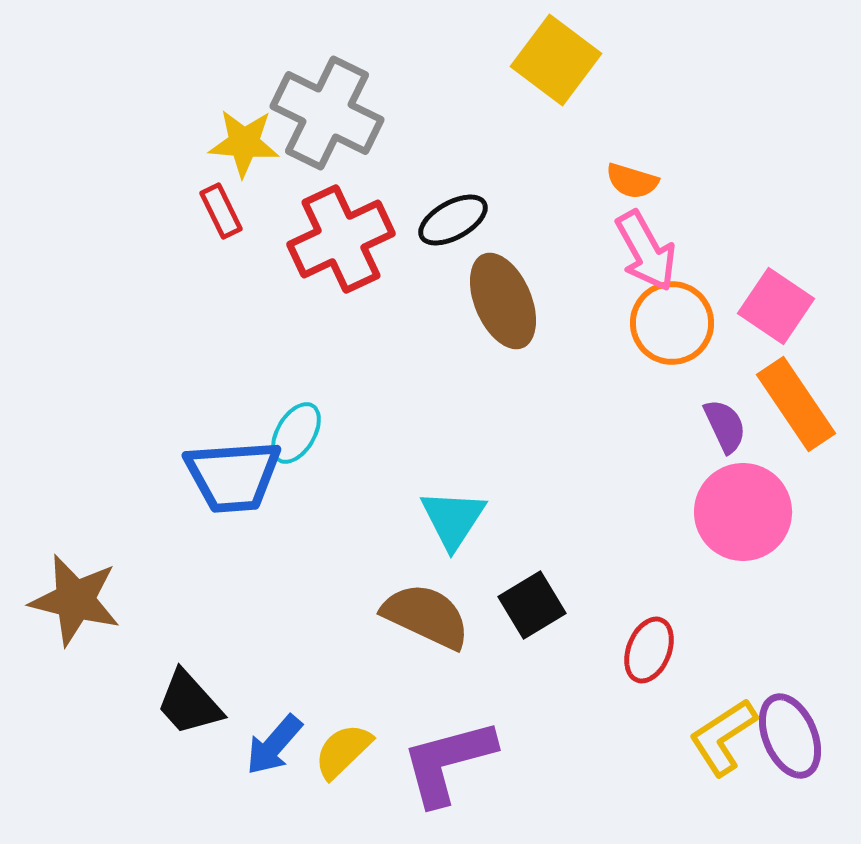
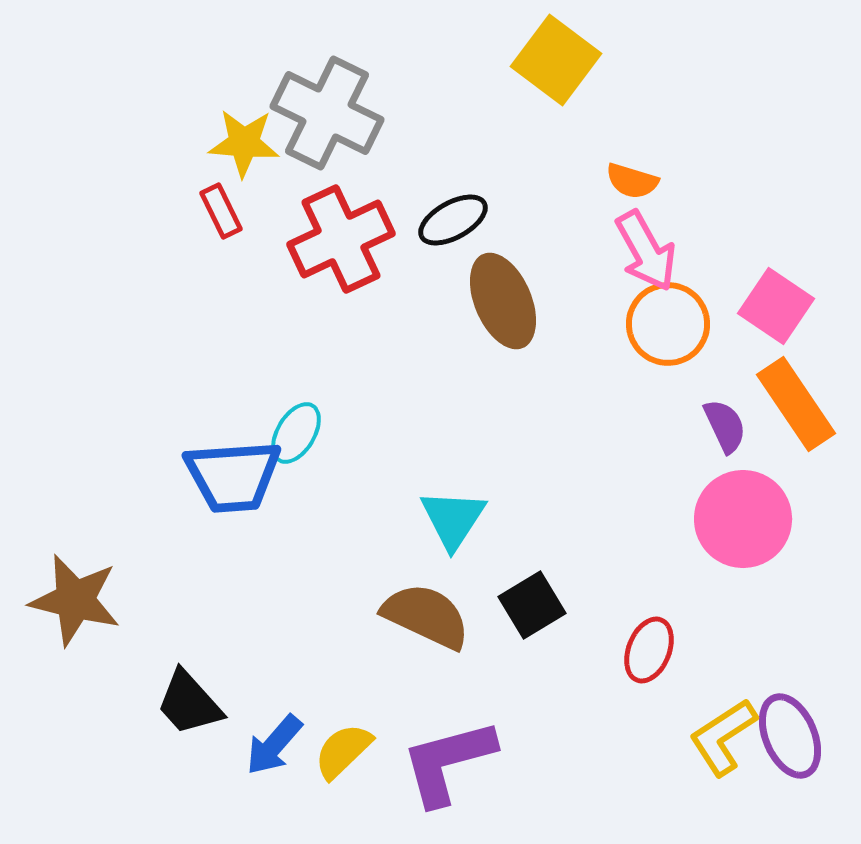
orange circle: moved 4 px left, 1 px down
pink circle: moved 7 px down
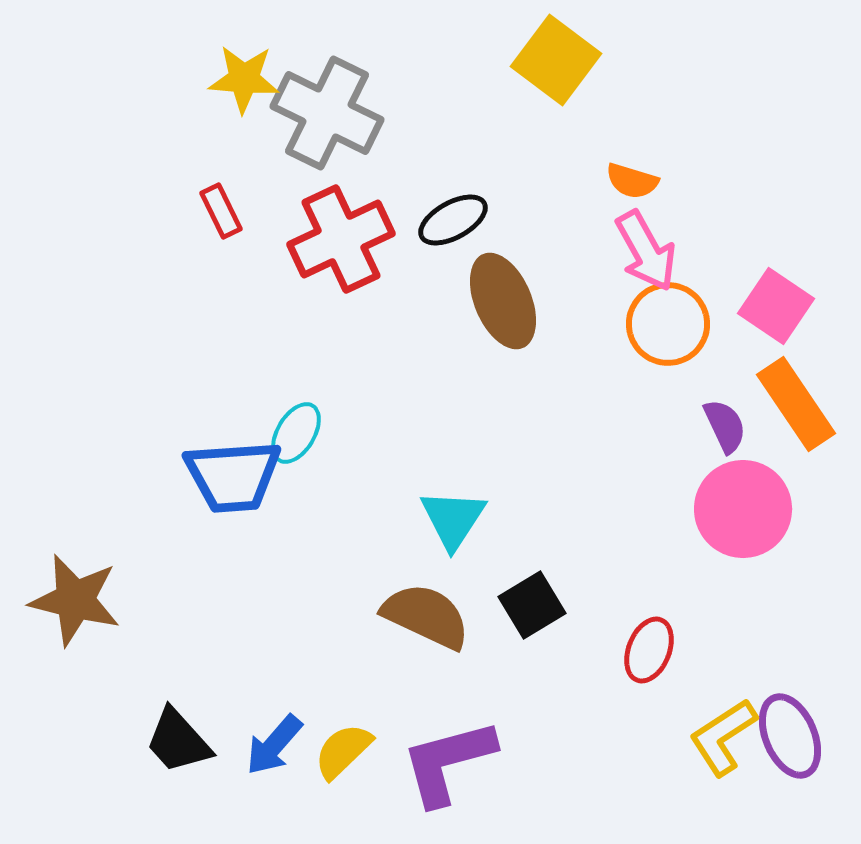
yellow star: moved 64 px up
pink circle: moved 10 px up
black trapezoid: moved 11 px left, 38 px down
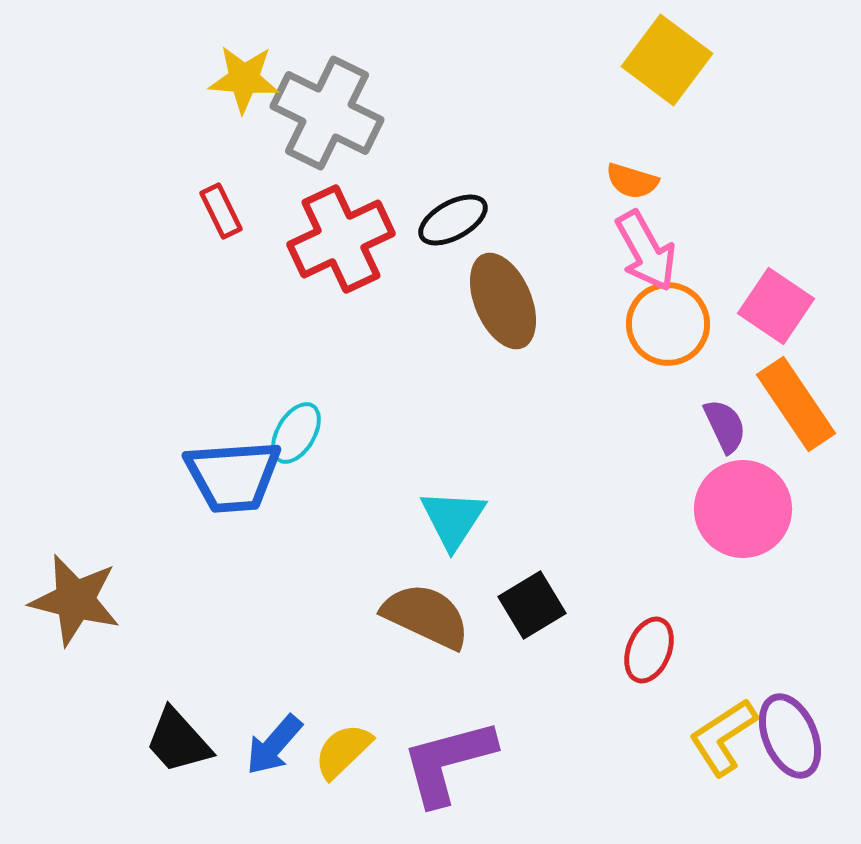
yellow square: moved 111 px right
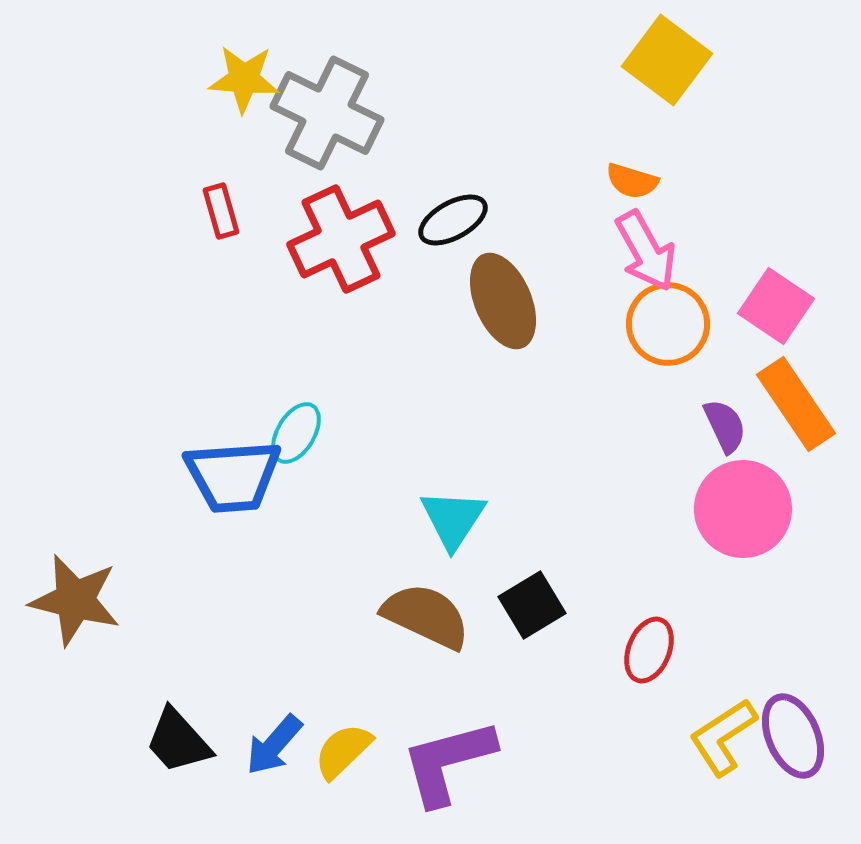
red rectangle: rotated 10 degrees clockwise
purple ellipse: moved 3 px right
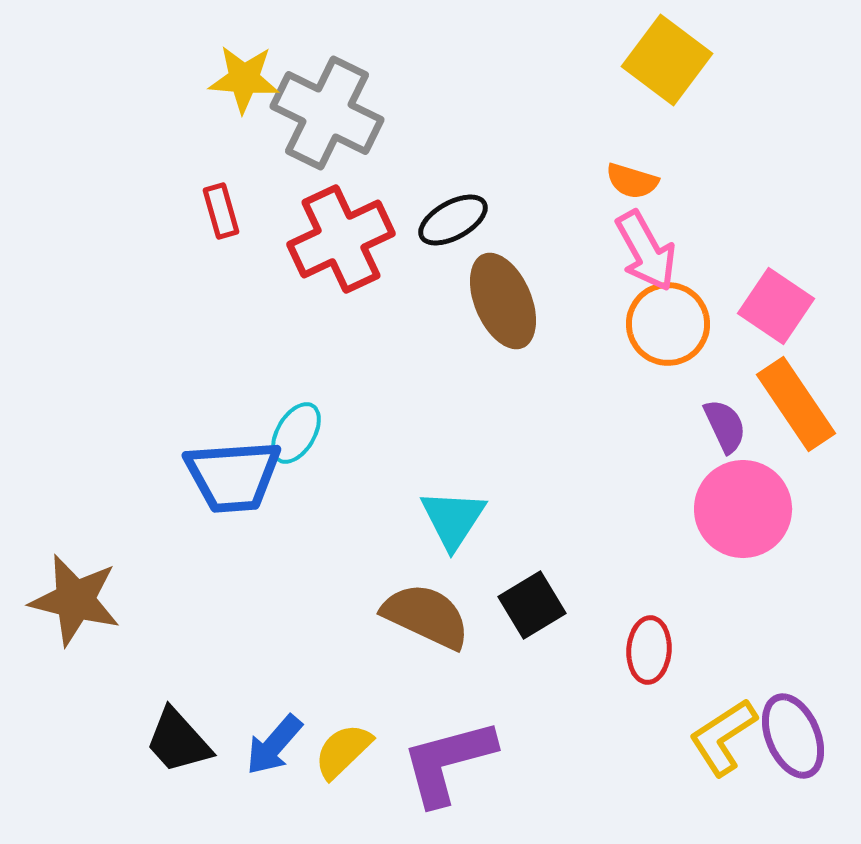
red ellipse: rotated 18 degrees counterclockwise
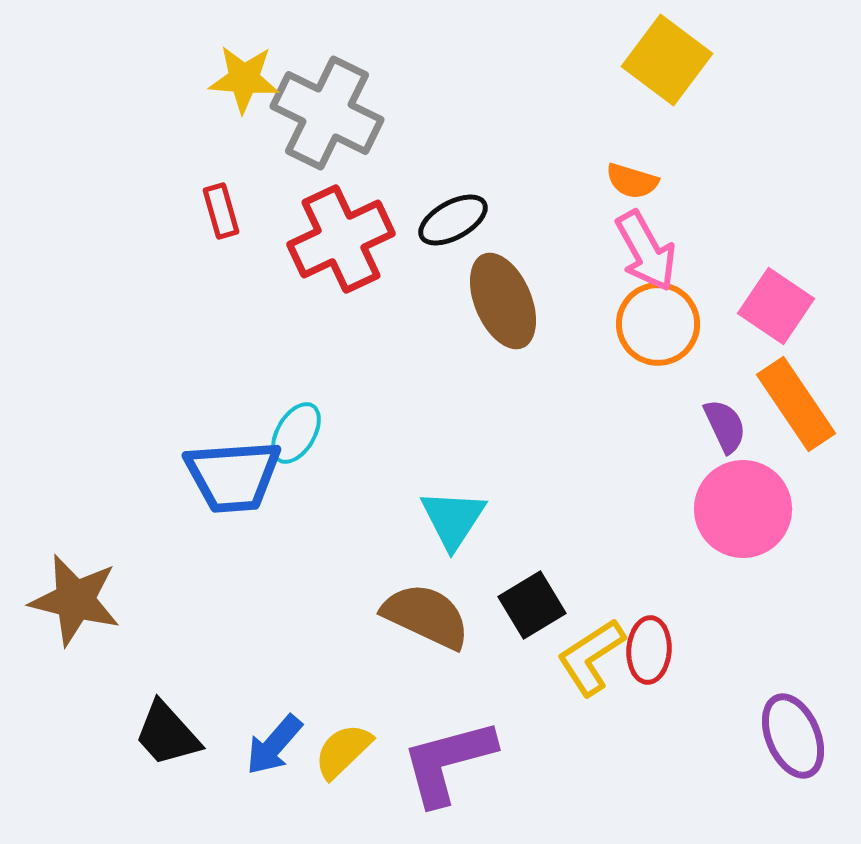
orange circle: moved 10 px left
yellow L-shape: moved 132 px left, 80 px up
black trapezoid: moved 11 px left, 7 px up
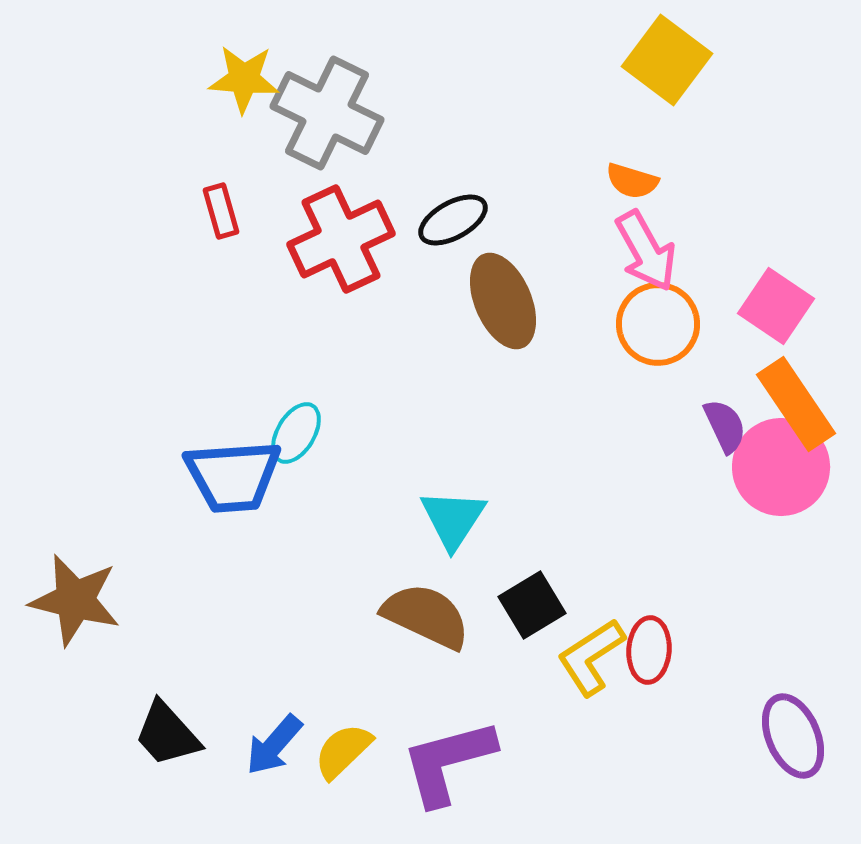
pink circle: moved 38 px right, 42 px up
